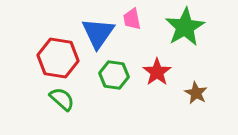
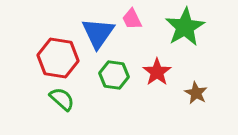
pink trapezoid: rotated 15 degrees counterclockwise
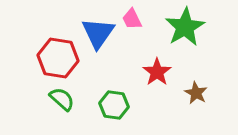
green hexagon: moved 30 px down
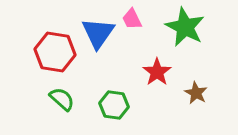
green star: rotated 15 degrees counterclockwise
red hexagon: moved 3 px left, 6 px up
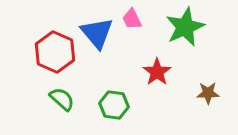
green star: rotated 21 degrees clockwise
blue triangle: moved 1 px left; rotated 15 degrees counterclockwise
red hexagon: rotated 15 degrees clockwise
brown star: moved 12 px right; rotated 30 degrees counterclockwise
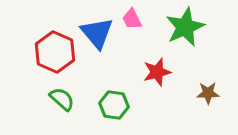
red star: rotated 20 degrees clockwise
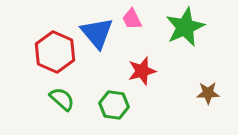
red star: moved 15 px left, 1 px up
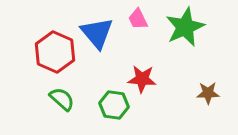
pink trapezoid: moved 6 px right
red star: moved 8 px down; rotated 20 degrees clockwise
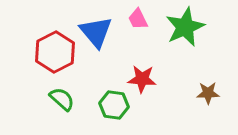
blue triangle: moved 1 px left, 1 px up
red hexagon: rotated 9 degrees clockwise
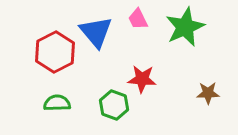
green semicircle: moved 5 px left, 4 px down; rotated 44 degrees counterclockwise
green hexagon: rotated 12 degrees clockwise
